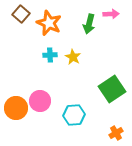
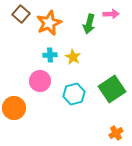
orange star: rotated 25 degrees clockwise
pink circle: moved 20 px up
orange circle: moved 2 px left
cyan hexagon: moved 21 px up; rotated 10 degrees counterclockwise
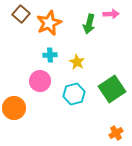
yellow star: moved 4 px right, 5 px down
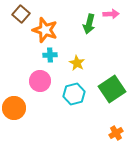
orange star: moved 4 px left, 7 px down; rotated 30 degrees counterclockwise
yellow star: moved 1 px down
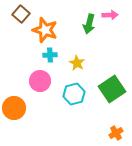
pink arrow: moved 1 px left, 1 px down
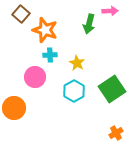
pink arrow: moved 4 px up
pink circle: moved 5 px left, 4 px up
cyan hexagon: moved 3 px up; rotated 15 degrees counterclockwise
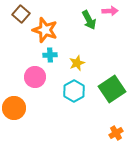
green arrow: moved 4 px up; rotated 42 degrees counterclockwise
yellow star: rotated 21 degrees clockwise
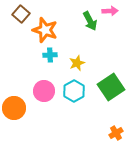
green arrow: moved 1 px right, 1 px down
pink circle: moved 9 px right, 14 px down
green square: moved 1 px left, 2 px up
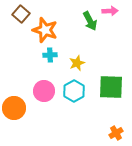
green square: rotated 36 degrees clockwise
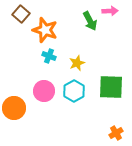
cyan cross: moved 1 px left, 1 px down; rotated 24 degrees clockwise
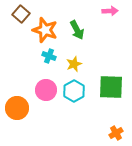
green arrow: moved 13 px left, 9 px down
yellow star: moved 3 px left, 1 px down
pink circle: moved 2 px right, 1 px up
orange circle: moved 3 px right
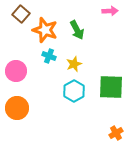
pink circle: moved 30 px left, 19 px up
